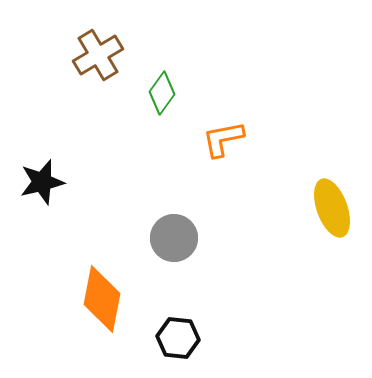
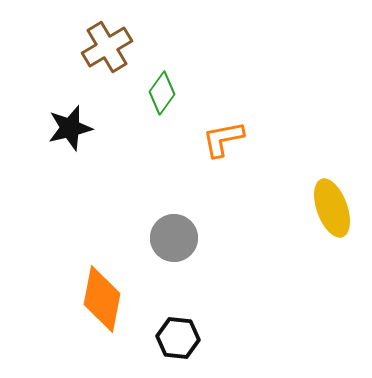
brown cross: moved 9 px right, 8 px up
black star: moved 28 px right, 54 px up
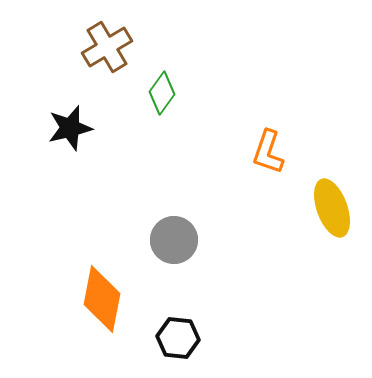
orange L-shape: moved 45 px right, 13 px down; rotated 60 degrees counterclockwise
gray circle: moved 2 px down
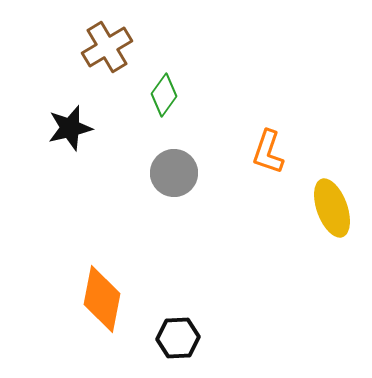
green diamond: moved 2 px right, 2 px down
gray circle: moved 67 px up
black hexagon: rotated 9 degrees counterclockwise
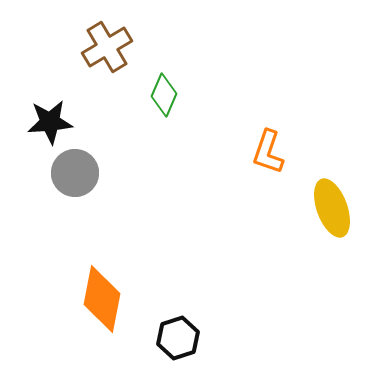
green diamond: rotated 12 degrees counterclockwise
black star: moved 20 px left, 6 px up; rotated 9 degrees clockwise
gray circle: moved 99 px left
black hexagon: rotated 15 degrees counterclockwise
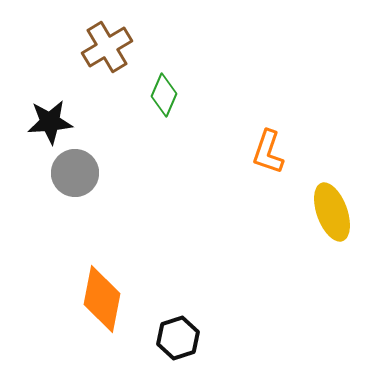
yellow ellipse: moved 4 px down
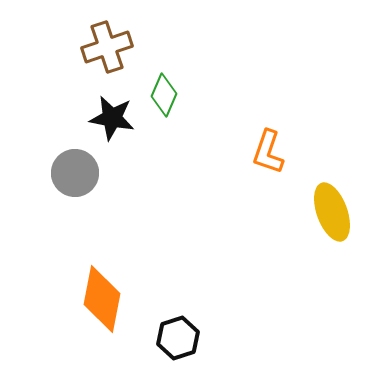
brown cross: rotated 12 degrees clockwise
black star: moved 62 px right, 4 px up; rotated 15 degrees clockwise
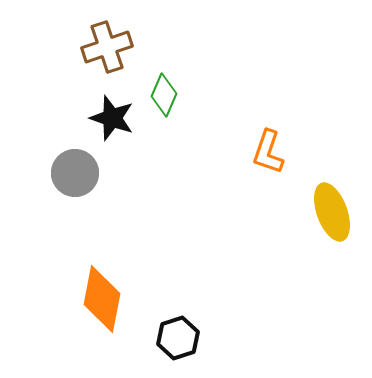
black star: rotated 9 degrees clockwise
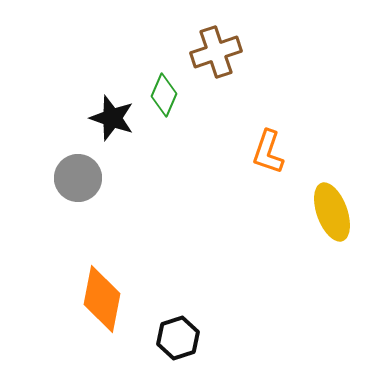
brown cross: moved 109 px right, 5 px down
gray circle: moved 3 px right, 5 px down
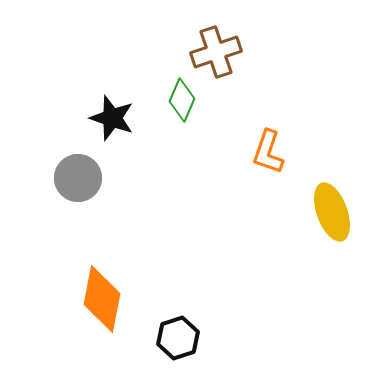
green diamond: moved 18 px right, 5 px down
